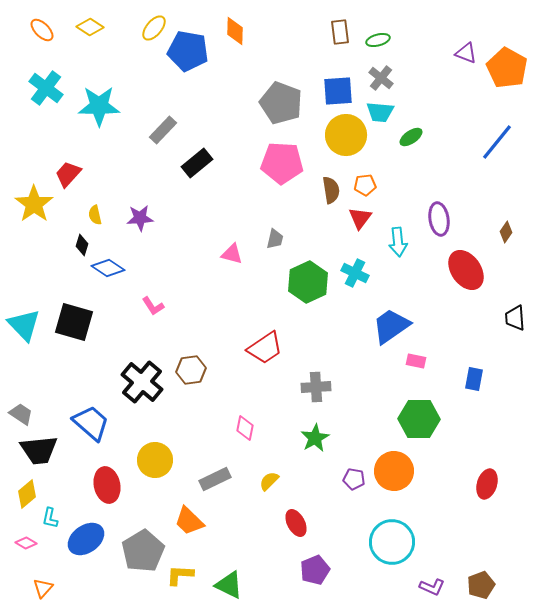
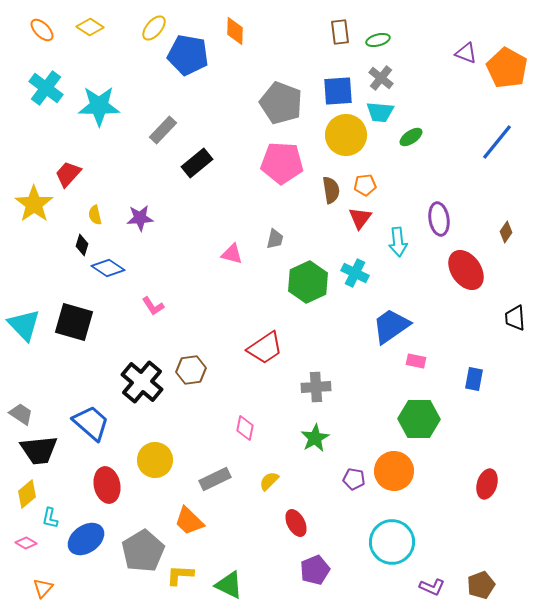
blue pentagon at (188, 51): moved 4 px down
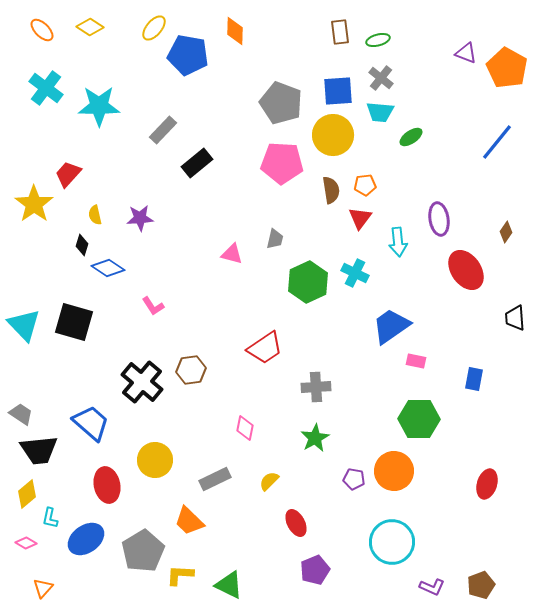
yellow circle at (346, 135): moved 13 px left
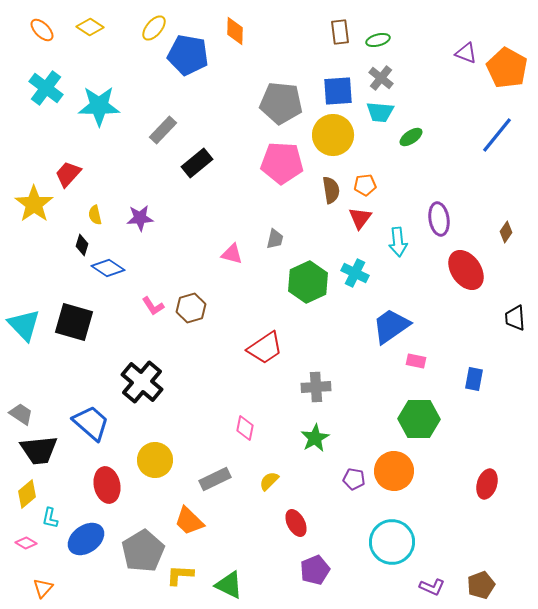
gray pentagon at (281, 103): rotated 15 degrees counterclockwise
blue line at (497, 142): moved 7 px up
brown hexagon at (191, 370): moved 62 px up; rotated 8 degrees counterclockwise
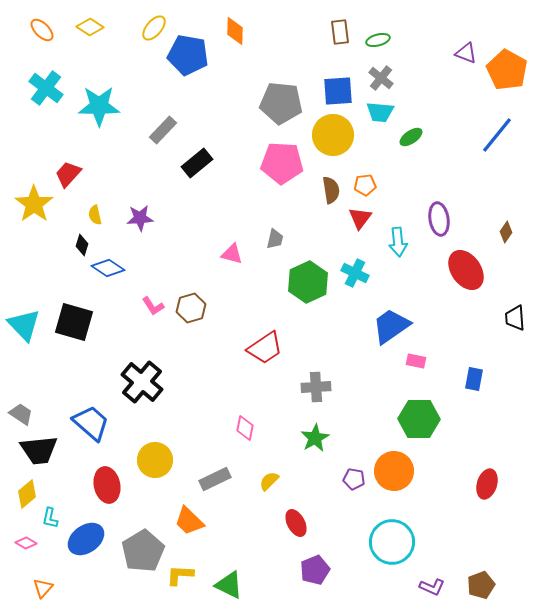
orange pentagon at (507, 68): moved 2 px down
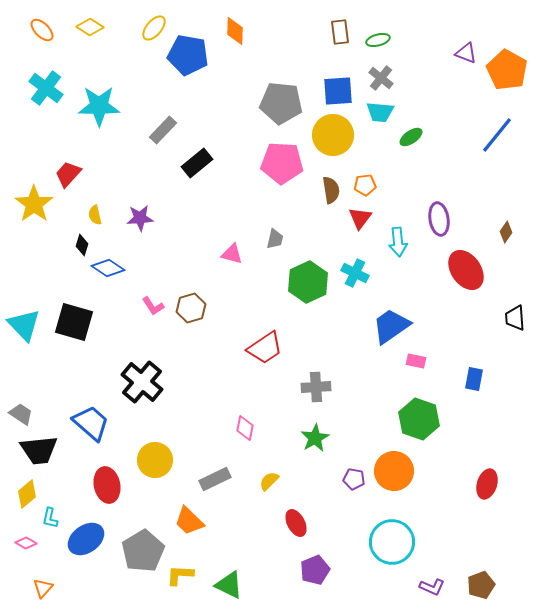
green hexagon at (419, 419): rotated 18 degrees clockwise
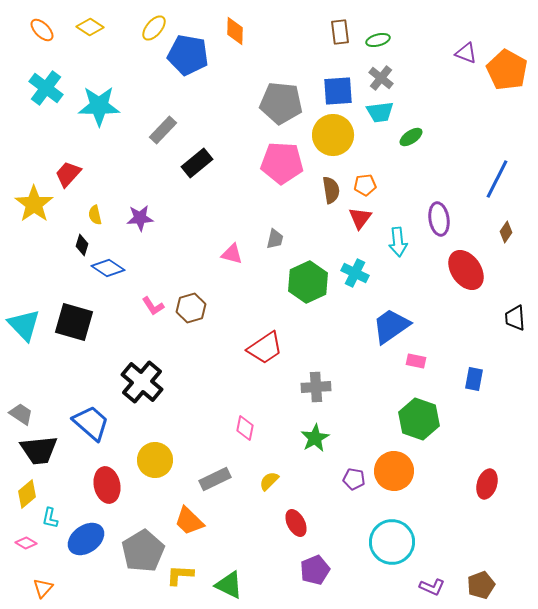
cyan trapezoid at (380, 112): rotated 12 degrees counterclockwise
blue line at (497, 135): moved 44 px down; rotated 12 degrees counterclockwise
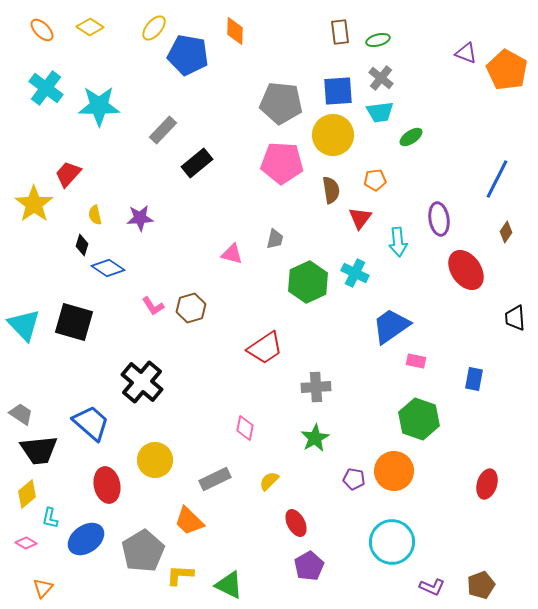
orange pentagon at (365, 185): moved 10 px right, 5 px up
purple pentagon at (315, 570): moved 6 px left, 4 px up; rotated 8 degrees counterclockwise
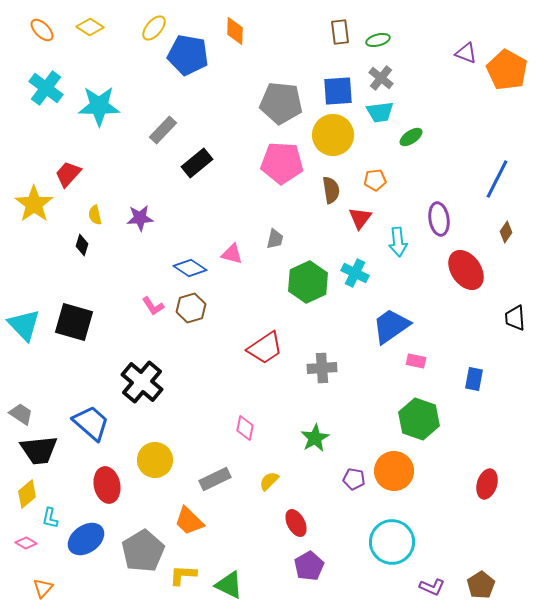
blue diamond at (108, 268): moved 82 px right
gray cross at (316, 387): moved 6 px right, 19 px up
yellow L-shape at (180, 575): moved 3 px right
brown pentagon at (481, 585): rotated 12 degrees counterclockwise
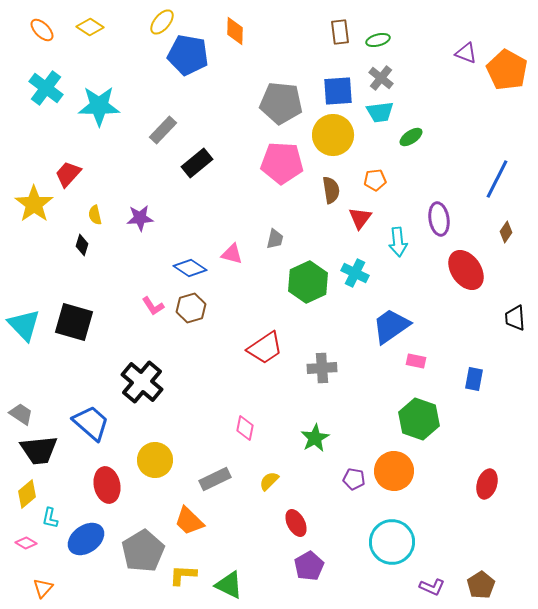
yellow ellipse at (154, 28): moved 8 px right, 6 px up
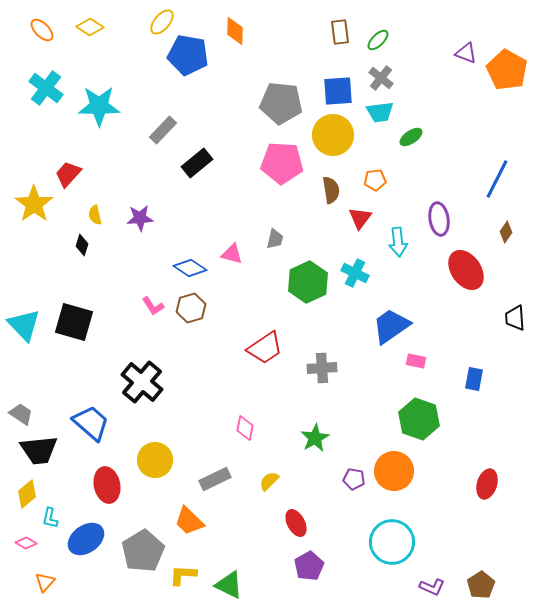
green ellipse at (378, 40): rotated 30 degrees counterclockwise
orange triangle at (43, 588): moved 2 px right, 6 px up
